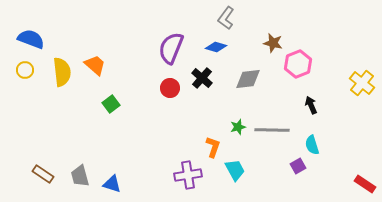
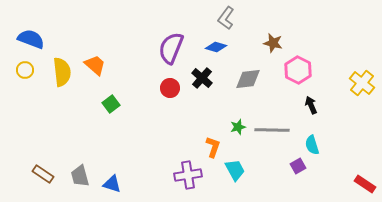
pink hexagon: moved 6 px down; rotated 12 degrees counterclockwise
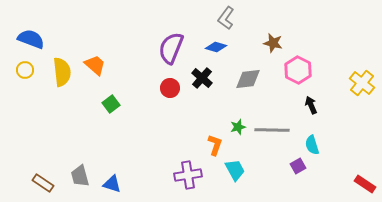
orange L-shape: moved 2 px right, 2 px up
brown rectangle: moved 9 px down
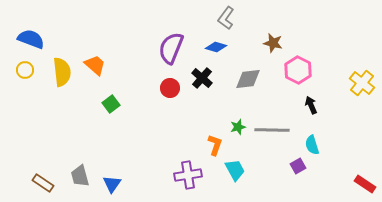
blue triangle: rotated 48 degrees clockwise
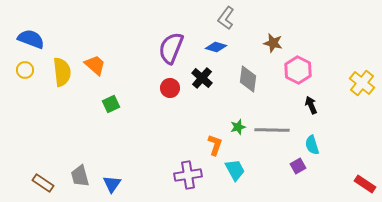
gray diamond: rotated 76 degrees counterclockwise
green square: rotated 12 degrees clockwise
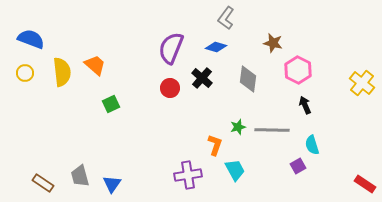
yellow circle: moved 3 px down
black arrow: moved 6 px left
